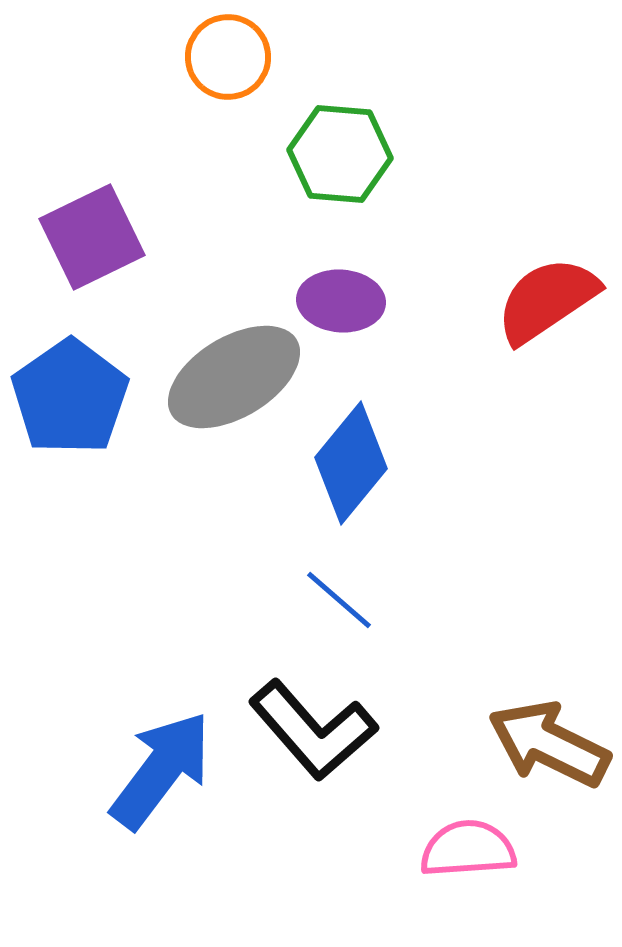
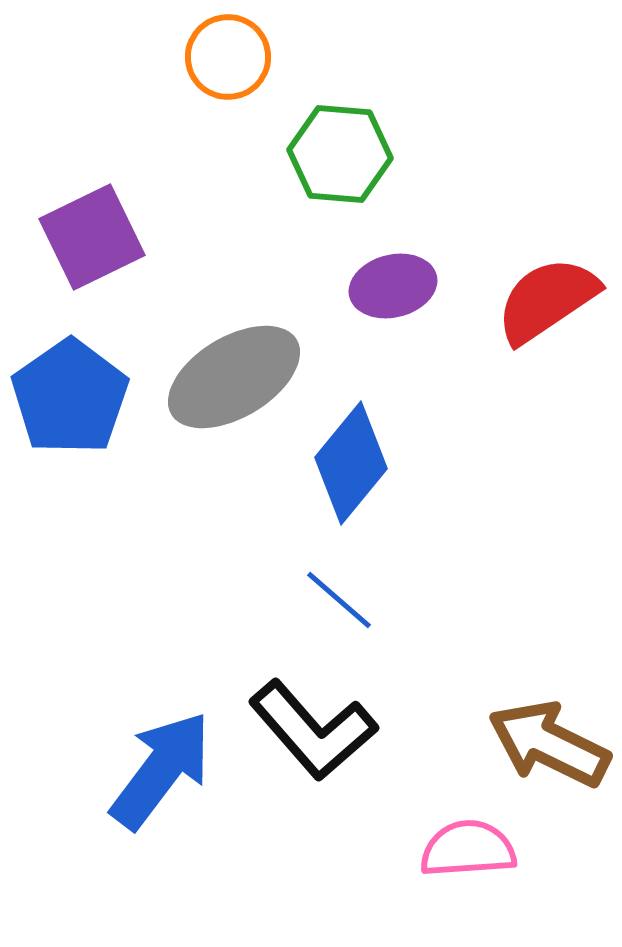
purple ellipse: moved 52 px right, 15 px up; rotated 18 degrees counterclockwise
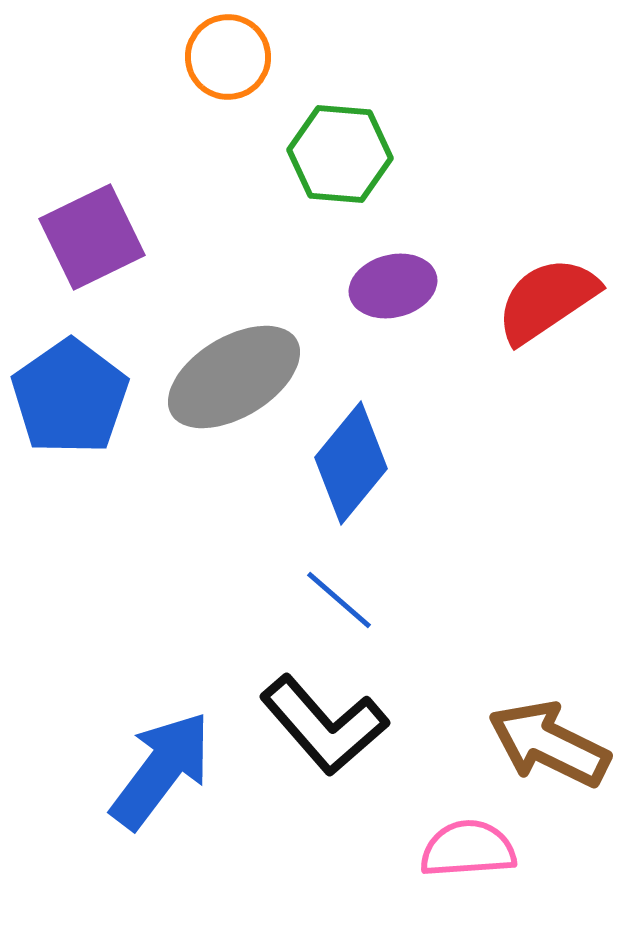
black L-shape: moved 11 px right, 5 px up
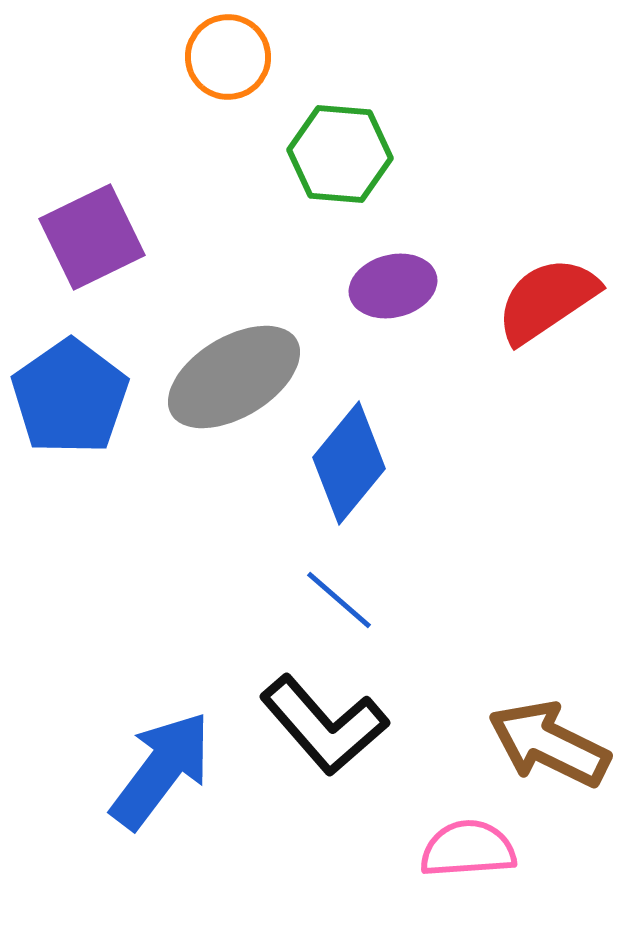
blue diamond: moved 2 px left
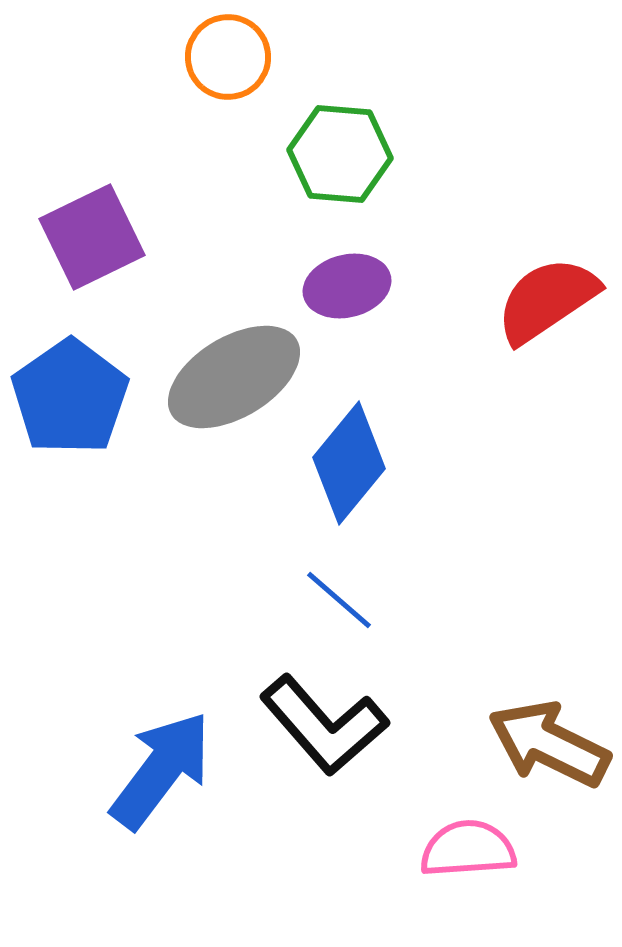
purple ellipse: moved 46 px left
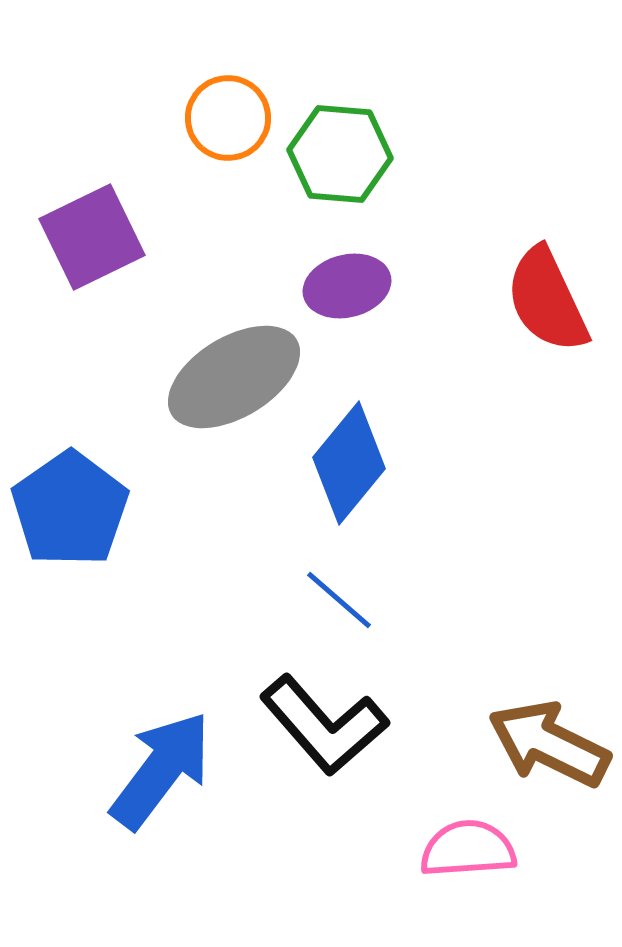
orange circle: moved 61 px down
red semicircle: rotated 81 degrees counterclockwise
blue pentagon: moved 112 px down
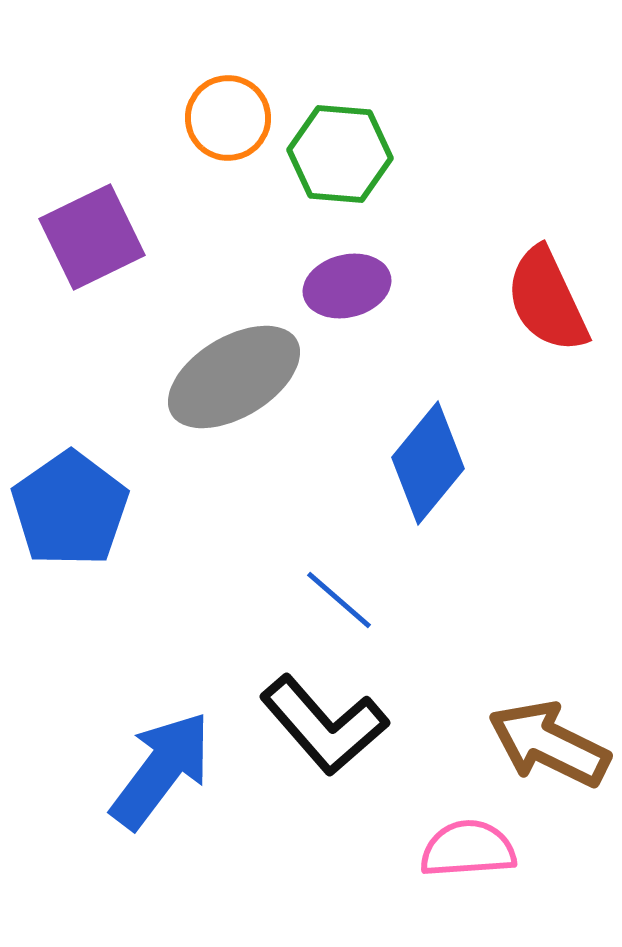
blue diamond: moved 79 px right
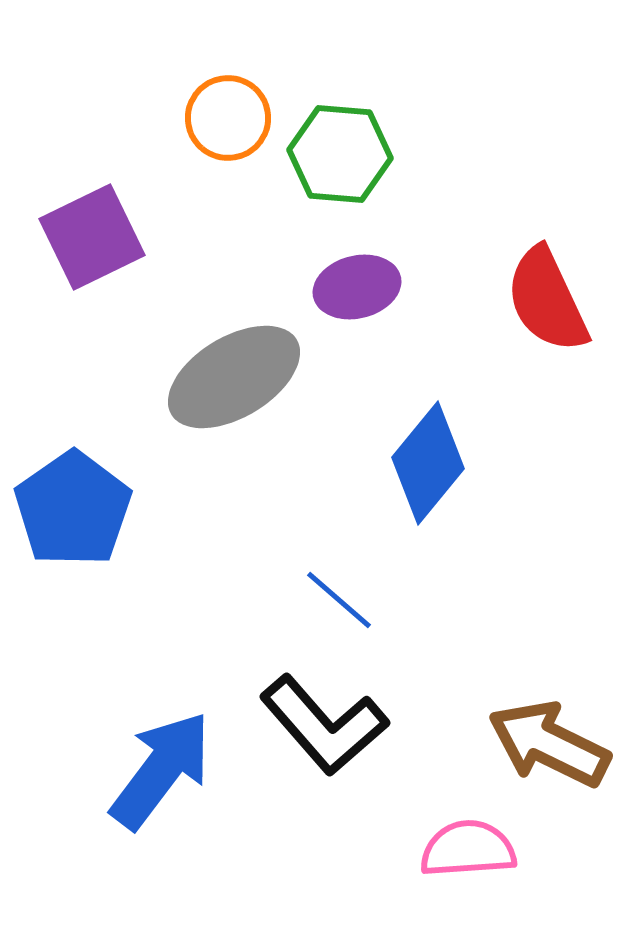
purple ellipse: moved 10 px right, 1 px down
blue pentagon: moved 3 px right
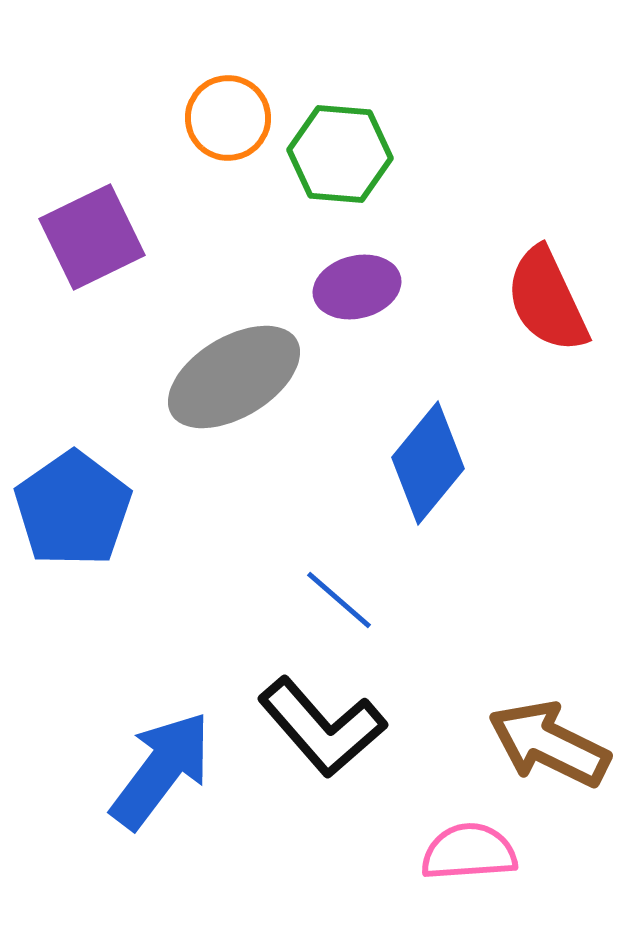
black L-shape: moved 2 px left, 2 px down
pink semicircle: moved 1 px right, 3 px down
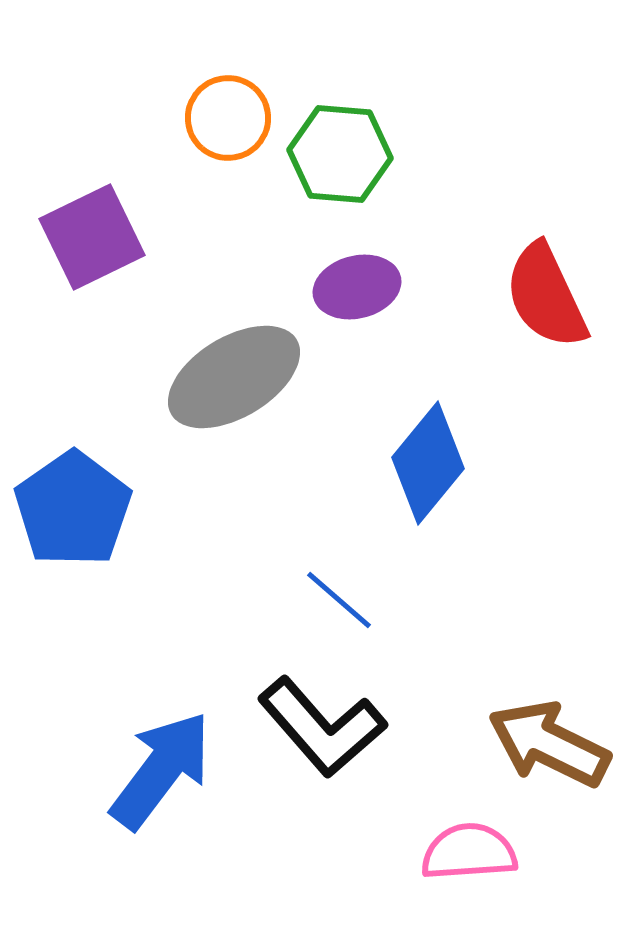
red semicircle: moved 1 px left, 4 px up
